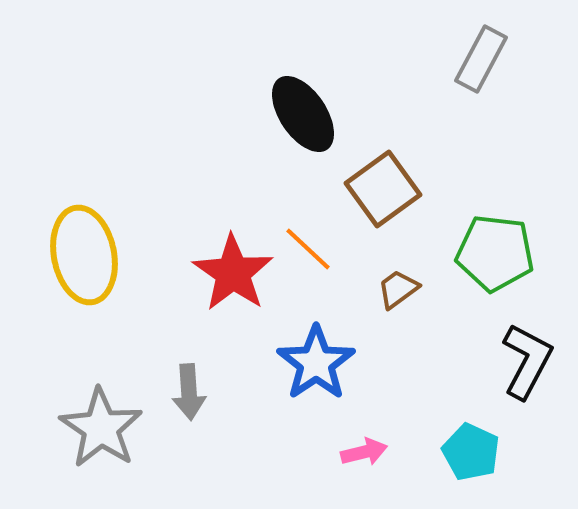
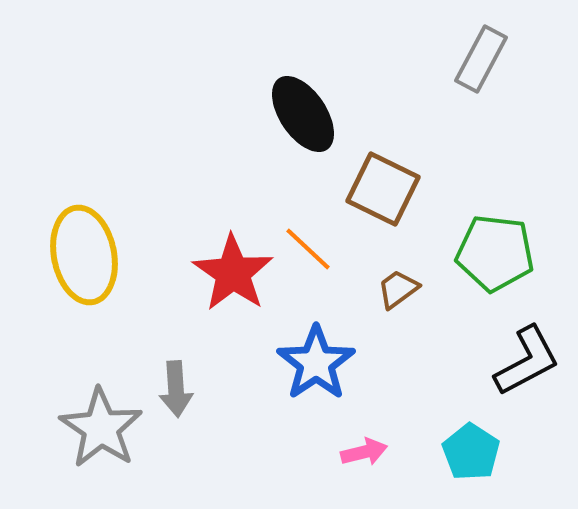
brown square: rotated 28 degrees counterclockwise
black L-shape: rotated 34 degrees clockwise
gray arrow: moved 13 px left, 3 px up
cyan pentagon: rotated 8 degrees clockwise
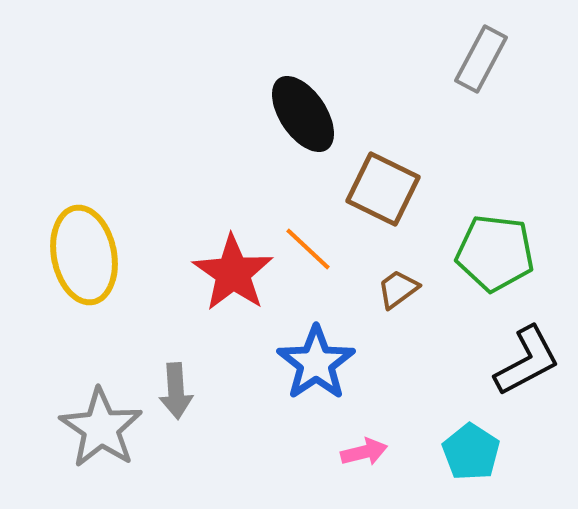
gray arrow: moved 2 px down
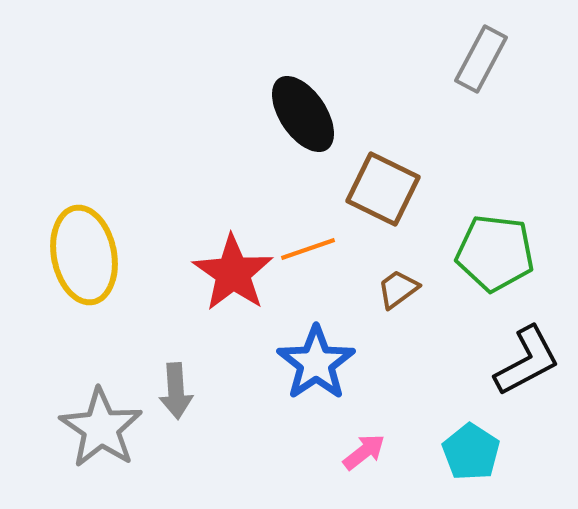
orange line: rotated 62 degrees counterclockwise
pink arrow: rotated 24 degrees counterclockwise
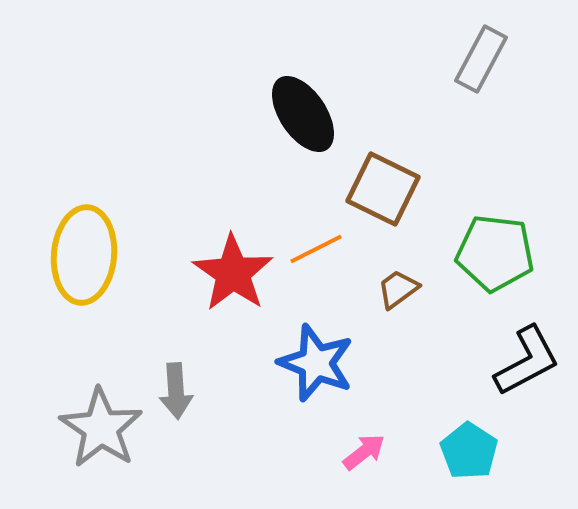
orange line: moved 8 px right; rotated 8 degrees counterclockwise
yellow ellipse: rotated 16 degrees clockwise
blue star: rotated 16 degrees counterclockwise
cyan pentagon: moved 2 px left, 1 px up
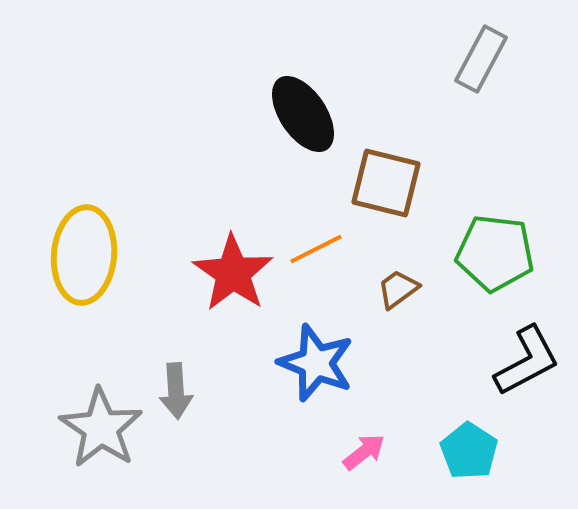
brown square: moved 3 px right, 6 px up; rotated 12 degrees counterclockwise
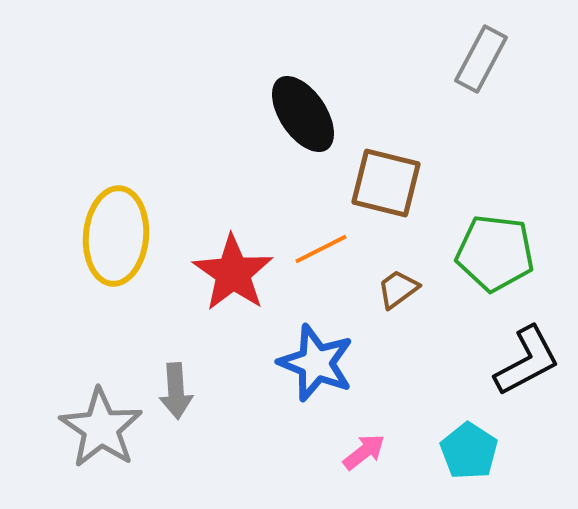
orange line: moved 5 px right
yellow ellipse: moved 32 px right, 19 px up
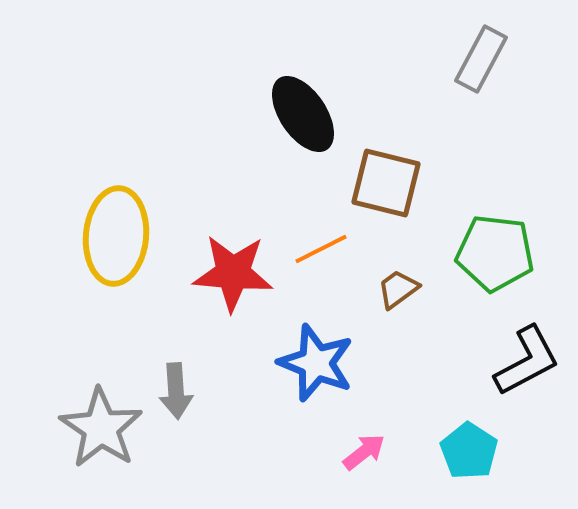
red star: rotated 30 degrees counterclockwise
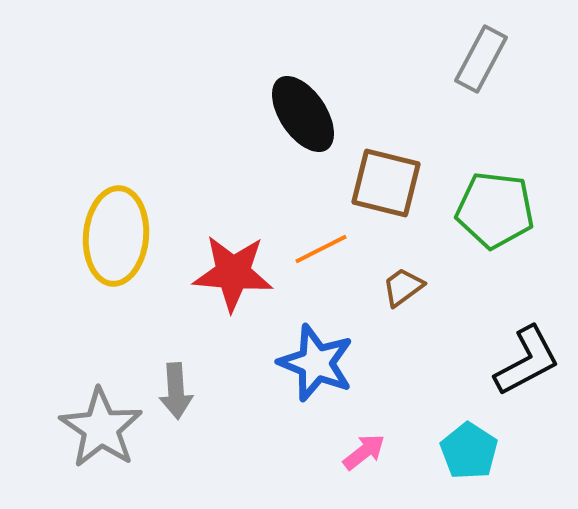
green pentagon: moved 43 px up
brown trapezoid: moved 5 px right, 2 px up
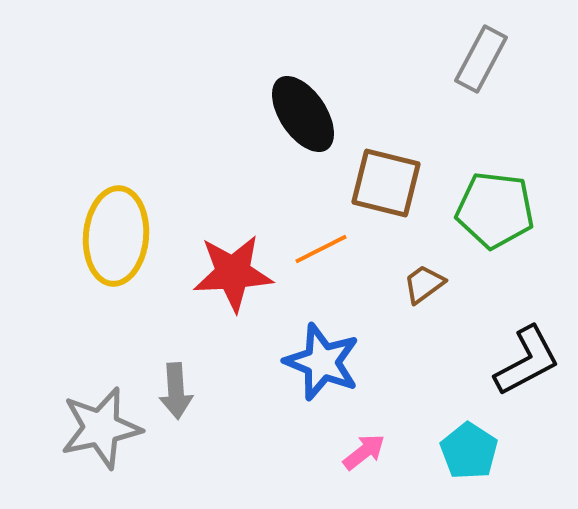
red star: rotated 8 degrees counterclockwise
brown trapezoid: moved 21 px right, 3 px up
blue star: moved 6 px right, 1 px up
gray star: rotated 26 degrees clockwise
